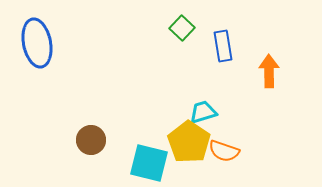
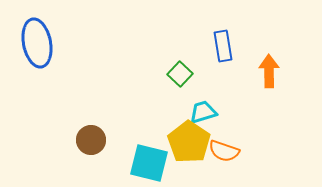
green square: moved 2 px left, 46 px down
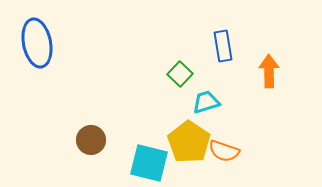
cyan trapezoid: moved 3 px right, 10 px up
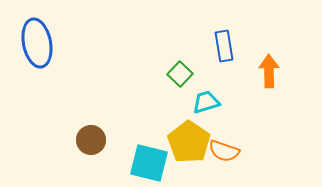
blue rectangle: moved 1 px right
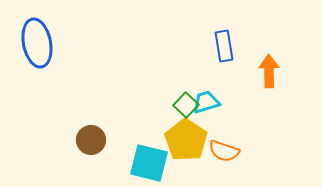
green square: moved 6 px right, 31 px down
yellow pentagon: moved 3 px left, 2 px up
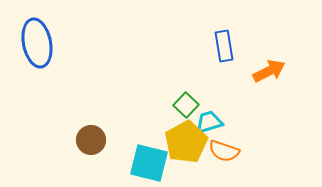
orange arrow: rotated 64 degrees clockwise
cyan trapezoid: moved 3 px right, 20 px down
yellow pentagon: moved 2 px down; rotated 9 degrees clockwise
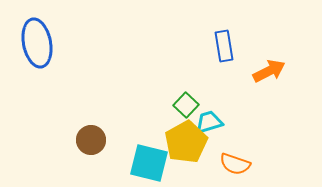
orange semicircle: moved 11 px right, 13 px down
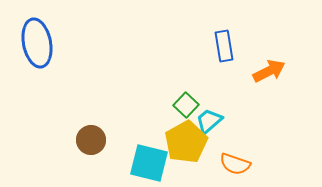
cyan trapezoid: moved 1 px up; rotated 24 degrees counterclockwise
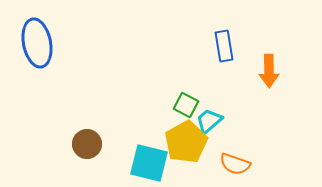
orange arrow: rotated 116 degrees clockwise
green square: rotated 15 degrees counterclockwise
brown circle: moved 4 px left, 4 px down
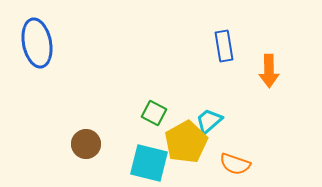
green square: moved 32 px left, 8 px down
brown circle: moved 1 px left
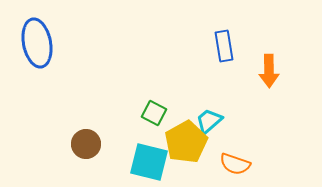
cyan square: moved 1 px up
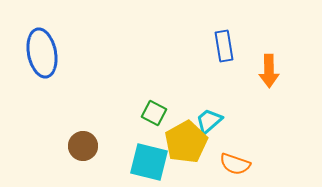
blue ellipse: moved 5 px right, 10 px down
brown circle: moved 3 px left, 2 px down
